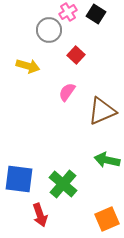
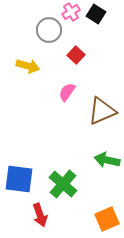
pink cross: moved 3 px right
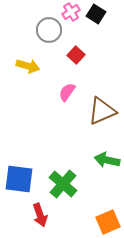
orange square: moved 1 px right, 3 px down
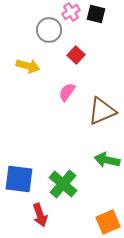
black square: rotated 18 degrees counterclockwise
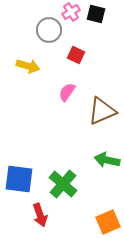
red square: rotated 18 degrees counterclockwise
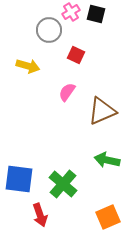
orange square: moved 5 px up
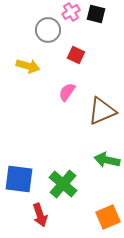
gray circle: moved 1 px left
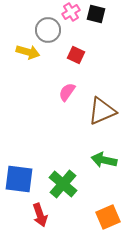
yellow arrow: moved 14 px up
green arrow: moved 3 px left
